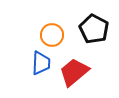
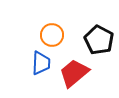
black pentagon: moved 5 px right, 11 px down
red trapezoid: moved 1 px down
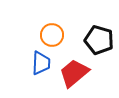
black pentagon: rotated 12 degrees counterclockwise
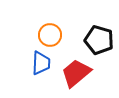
orange circle: moved 2 px left
red trapezoid: moved 2 px right
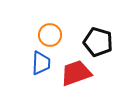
black pentagon: moved 1 px left, 2 px down
red trapezoid: rotated 20 degrees clockwise
